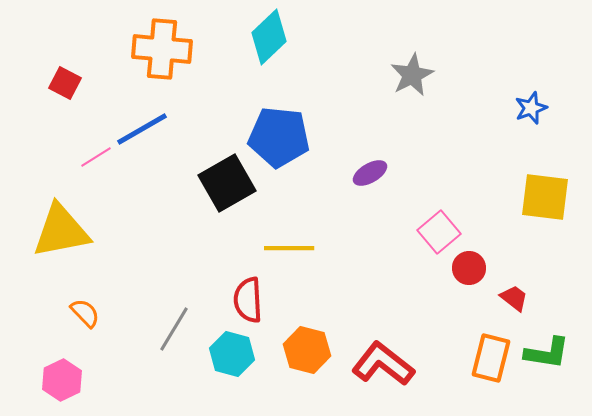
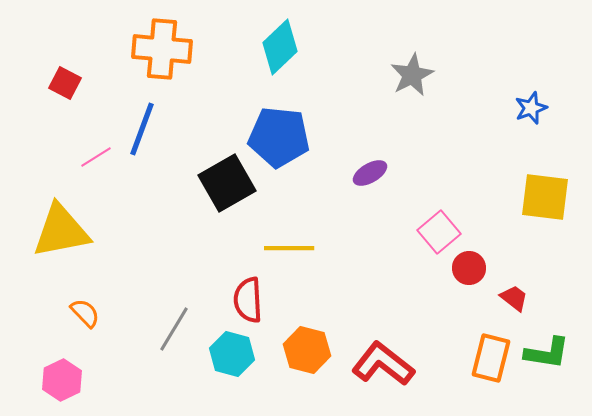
cyan diamond: moved 11 px right, 10 px down
blue line: rotated 40 degrees counterclockwise
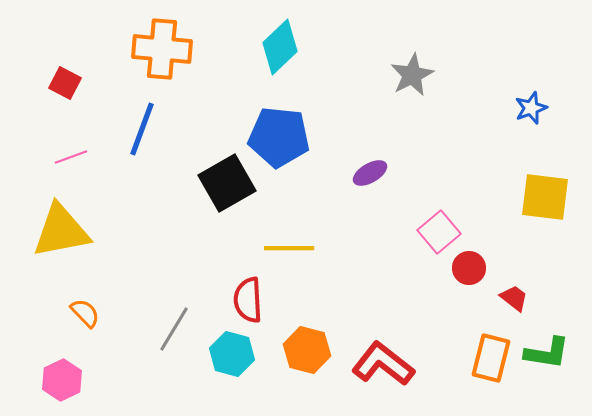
pink line: moved 25 px left; rotated 12 degrees clockwise
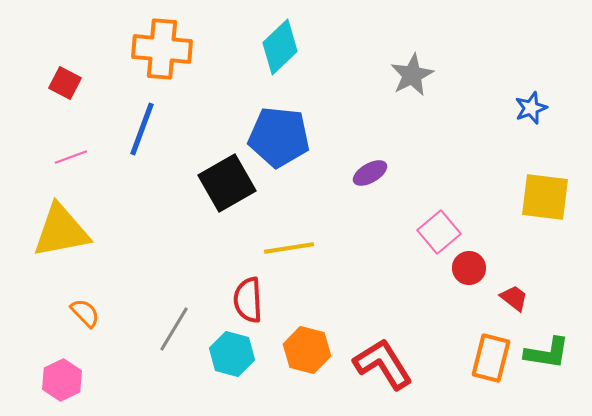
yellow line: rotated 9 degrees counterclockwise
red L-shape: rotated 20 degrees clockwise
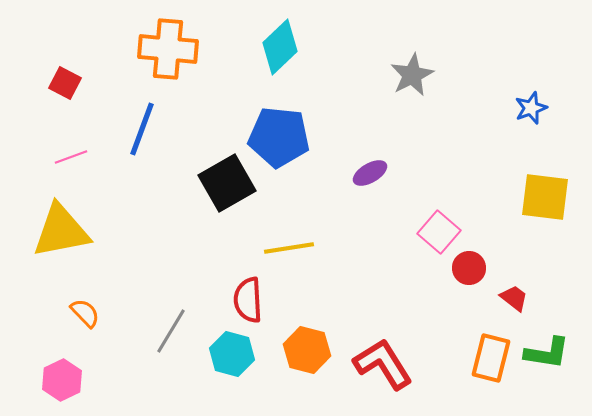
orange cross: moved 6 px right
pink square: rotated 9 degrees counterclockwise
gray line: moved 3 px left, 2 px down
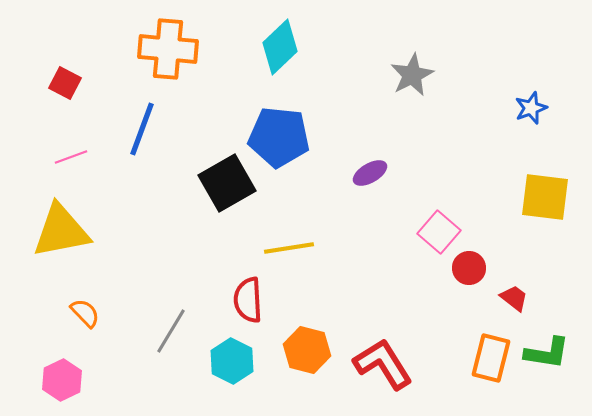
cyan hexagon: moved 7 px down; rotated 12 degrees clockwise
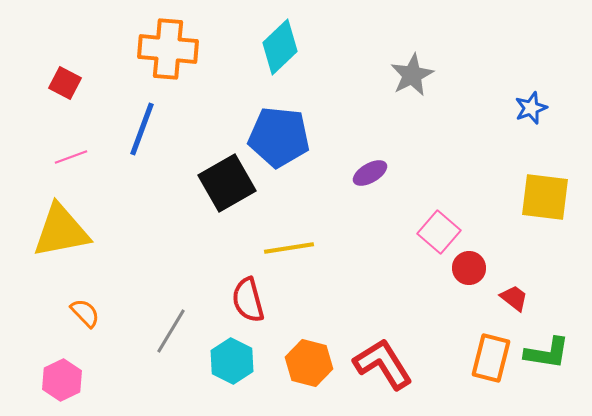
red semicircle: rotated 12 degrees counterclockwise
orange hexagon: moved 2 px right, 13 px down
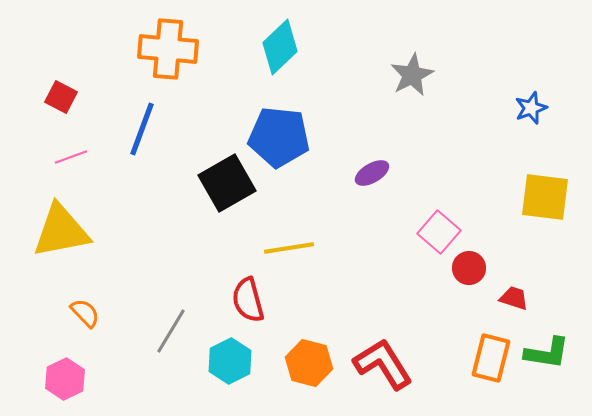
red square: moved 4 px left, 14 px down
purple ellipse: moved 2 px right
red trapezoid: rotated 20 degrees counterclockwise
cyan hexagon: moved 2 px left; rotated 6 degrees clockwise
pink hexagon: moved 3 px right, 1 px up
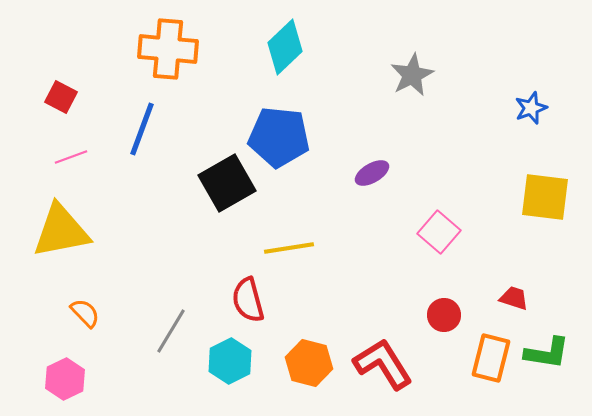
cyan diamond: moved 5 px right
red circle: moved 25 px left, 47 px down
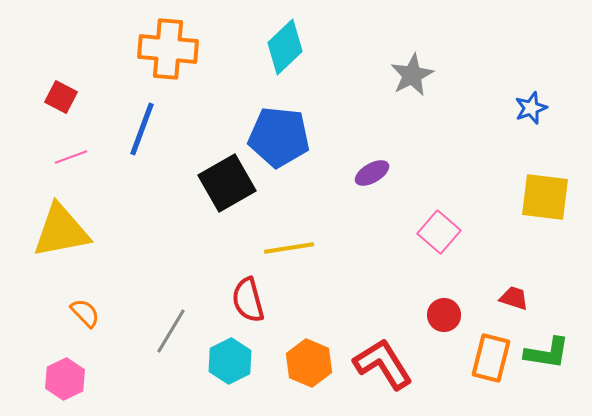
orange hexagon: rotated 9 degrees clockwise
